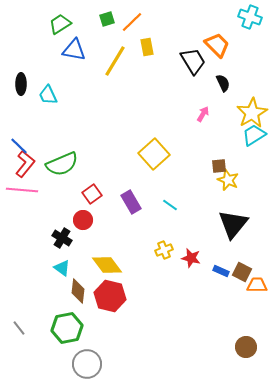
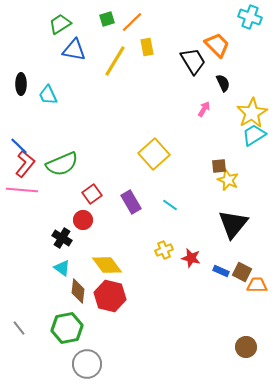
pink arrow at (203, 114): moved 1 px right, 5 px up
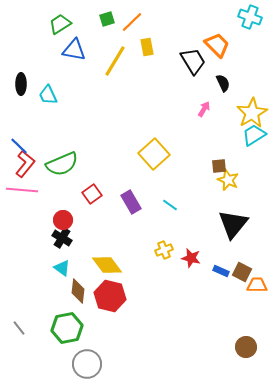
red circle at (83, 220): moved 20 px left
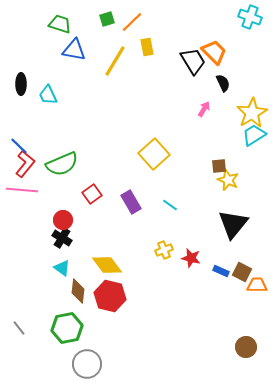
green trapezoid at (60, 24): rotated 50 degrees clockwise
orange trapezoid at (217, 45): moved 3 px left, 7 px down
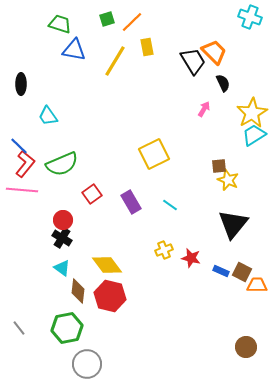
cyan trapezoid at (48, 95): moved 21 px down; rotated 10 degrees counterclockwise
yellow square at (154, 154): rotated 16 degrees clockwise
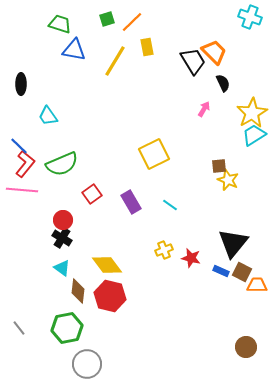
black triangle at (233, 224): moved 19 px down
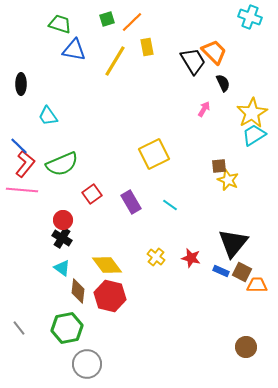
yellow cross at (164, 250): moved 8 px left, 7 px down; rotated 30 degrees counterclockwise
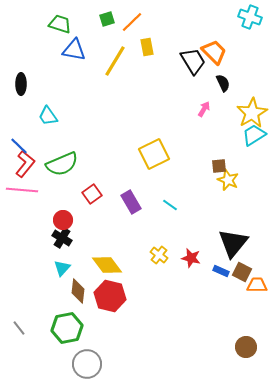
yellow cross at (156, 257): moved 3 px right, 2 px up
cyan triangle at (62, 268): rotated 36 degrees clockwise
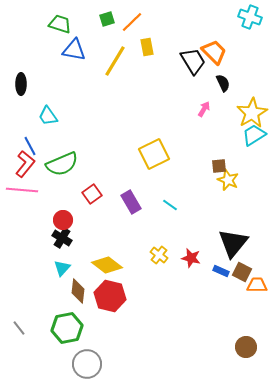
blue line at (19, 146): moved 11 px right; rotated 18 degrees clockwise
yellow diamond at (107, 265): rotated 16 degrees counterclockwise
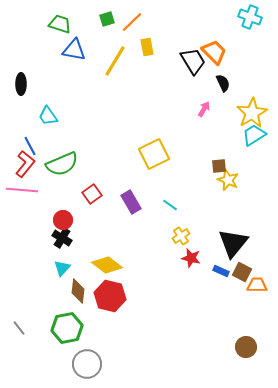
yellow cross at (159, 255): moved 22 px right, 19 px up; rotated 18 degrees clockwise
